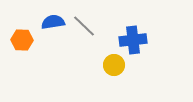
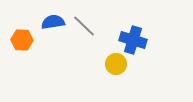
blue cross: rotated 24 degrees clockwise
yellow circle: moved 2 px right, 1 px up
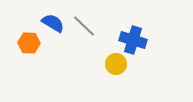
blue semicircle: moved 1 px down; rotated 40 degrees clockwise
orange hexagon: moved 7 px right, 3 px down
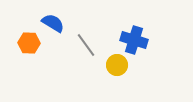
gray line: moved 2 px right, 19 px down; rotated 10 degrees clockwise
blue cross: moved 1 px right
yellow circle: moved 1 px right, 1 px down
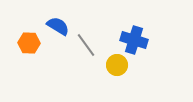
blue semicircle: moved 5 px right, 3 px down
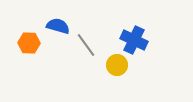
blue semicircle: rotated 15 degrees counterclockwise
blue cross: rotated 8 degrees clockwise
